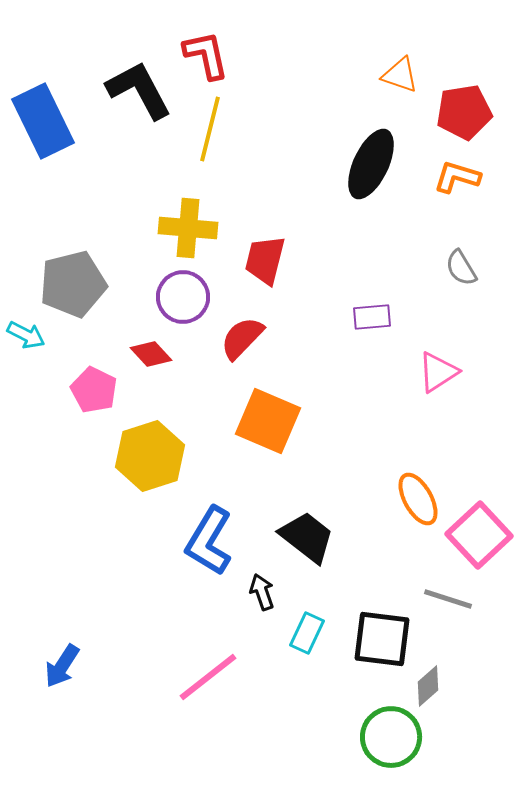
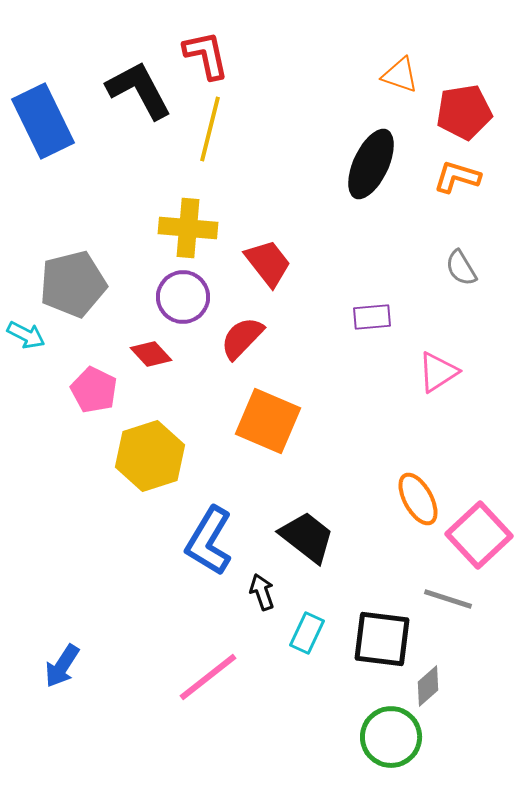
red trapezoid: moved 3 px right, 3 px down; rotated 128 degrees clockwise
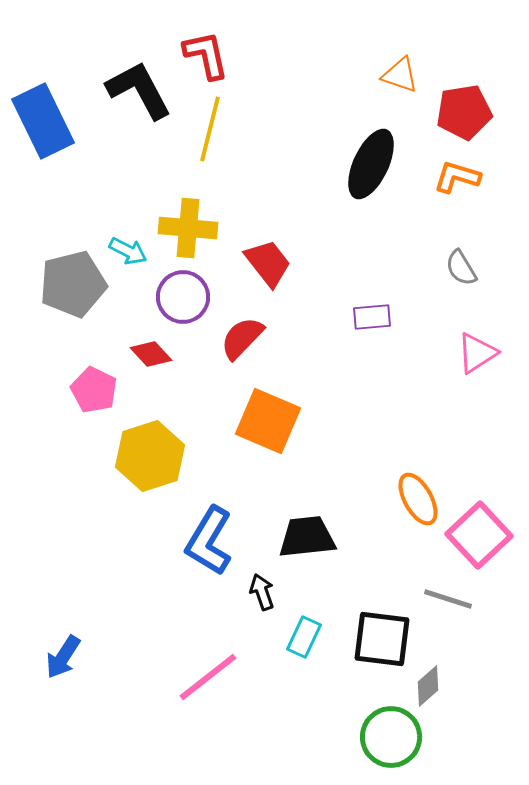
cyan arrow: moved 102 px right, 84 px up
pink triangle: moved 39 px right, 19 px up
black trapezoid: rotated 44 degrees counterclockwise
cyan rectangle: moved 3 px left, 4 px down
blue arrow: moved 1 px right, 9 px up
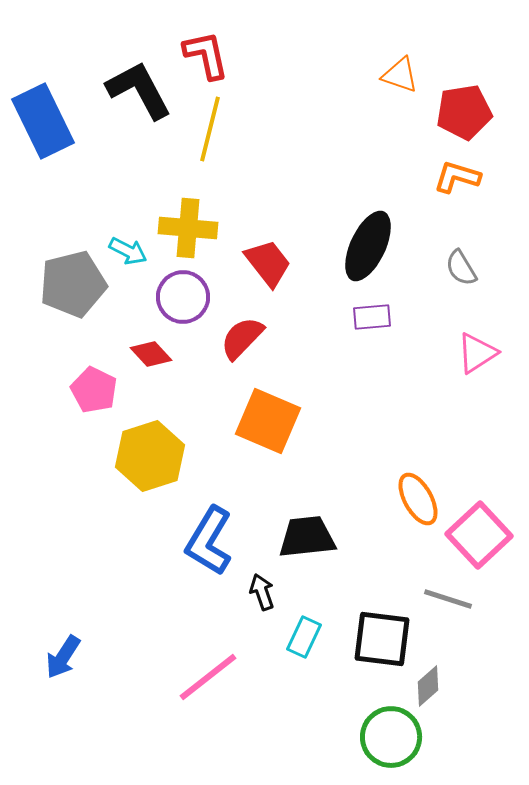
black ellipse: moved 3 px left, 82 px down
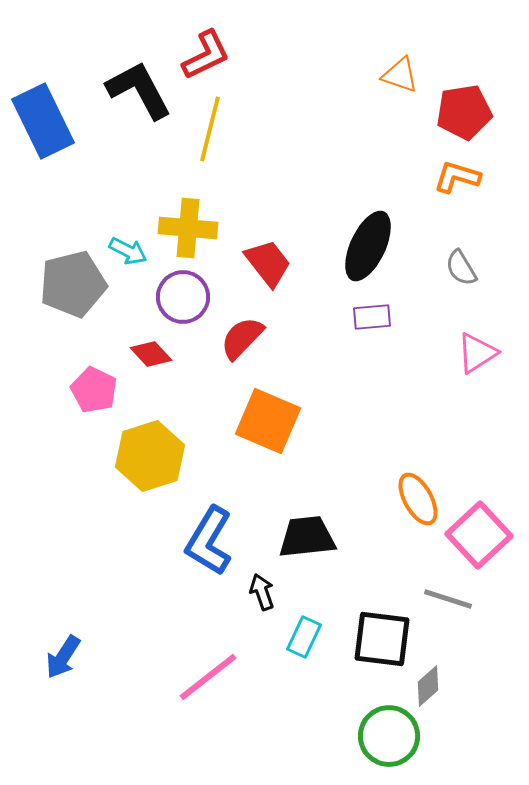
red L-shape: rotated 76 degrees clockwise
green circle: moved 2 px left, 1 px up
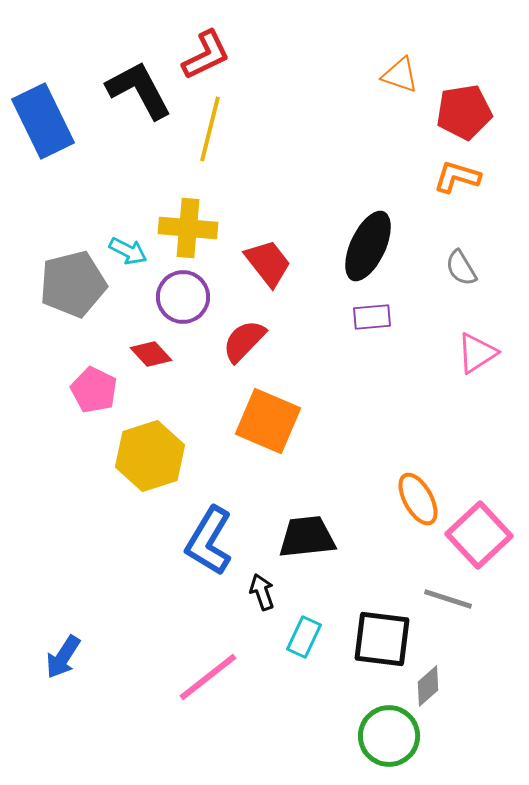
red semicircle: moved 2 px right, 3 px down
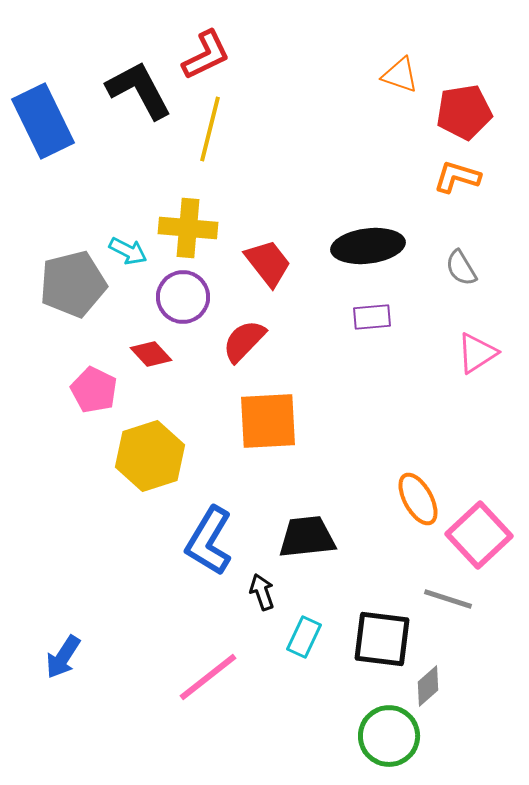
black ellipse: rotated 58 degrees clockwise
orange square: rotated 26 degrees counterclockwise
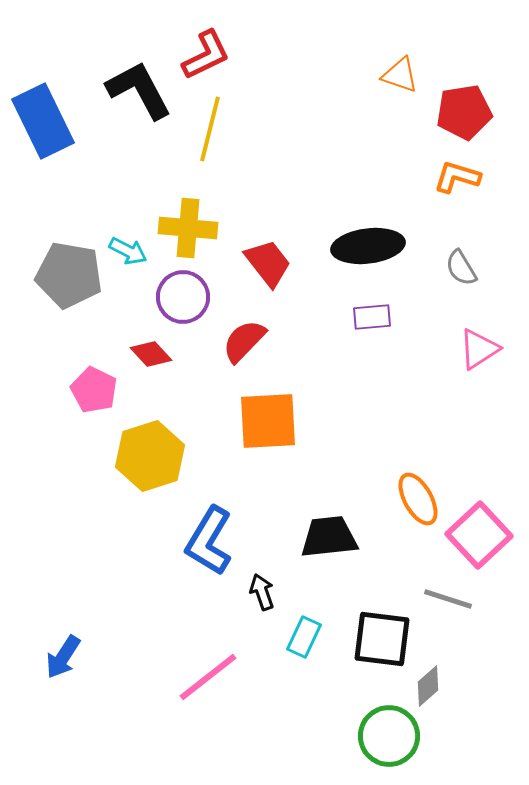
gray pentagon: moved 4 px left, 9 px up; rotated 24 degrees clockwise
pink triangle: moved 2 px right, 4 px up
black trapezoid: moved 22 px right
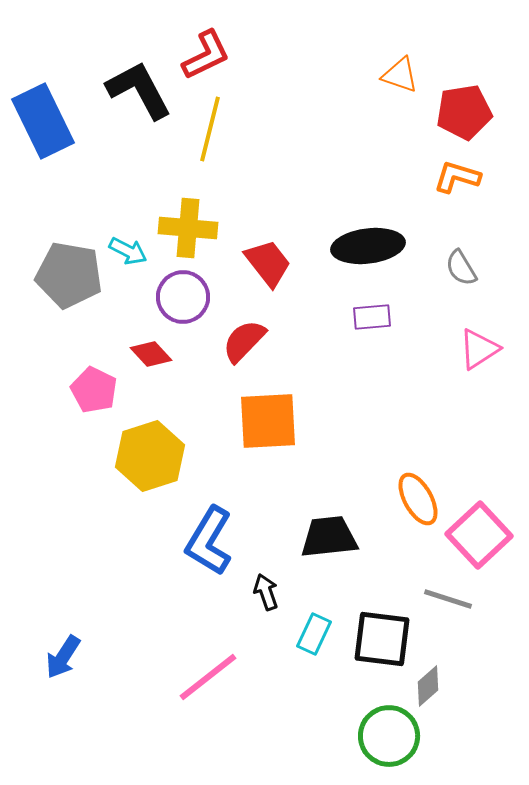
black arrow: moved 4 px right
cyan rectangle: moved 10 px right, 3 px up
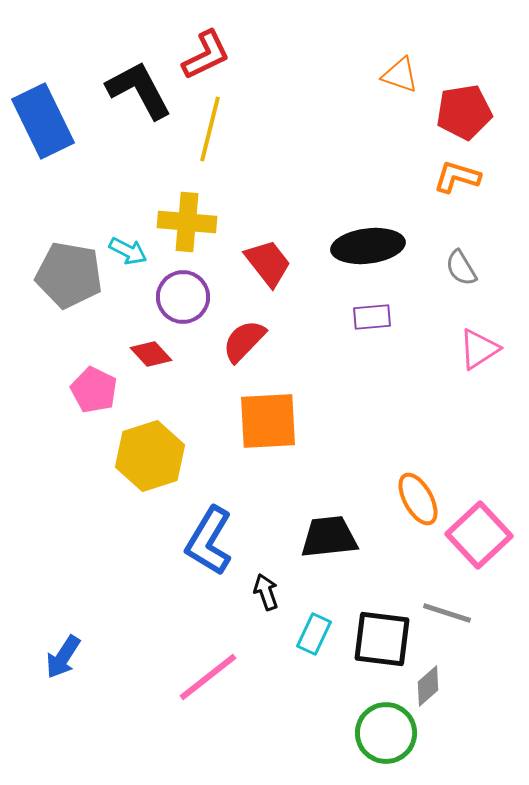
yellow cross: moved 1 px left, 6 px up
gray line: moved 1 px left, 14 px down
green circle: moved 3 px left, 3 px up
